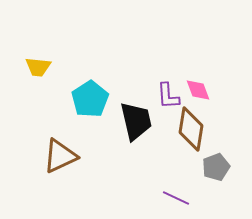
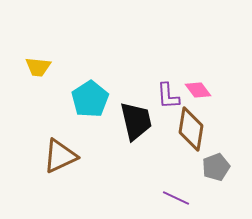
pink diamond: rotated 16 degrees counterclockwise
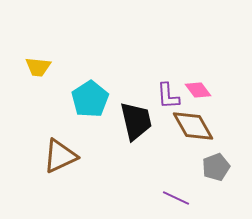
brown diamond: moved 2 px right, 3 px up; rotated 39 degrees counterclockwise
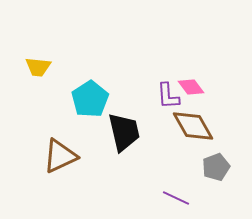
pink diamond: moved 7 px left, 3 px up
black trapezoid: moved 12 px left, 11 px down
